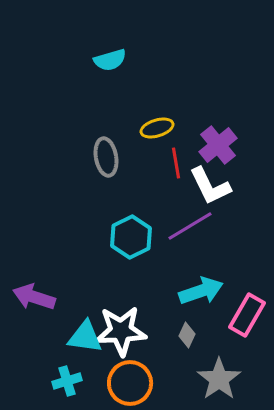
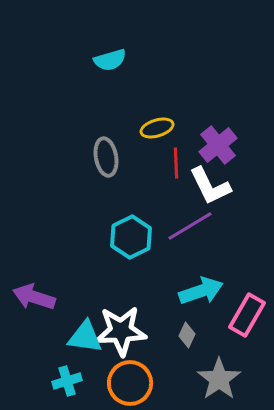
red line: rotated 8 degrees clockwise
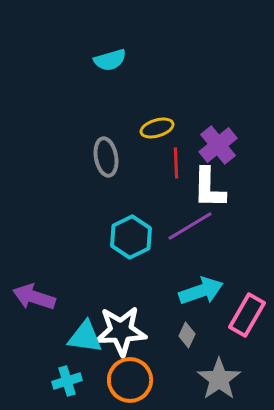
white L-shape: moved 1 px left, 2 px down; rotated 27 degrees clockwise
orange circle: moved 3 px up
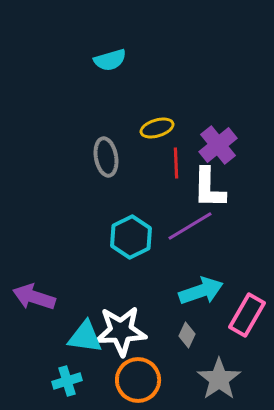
orange circle: moved 8 px right
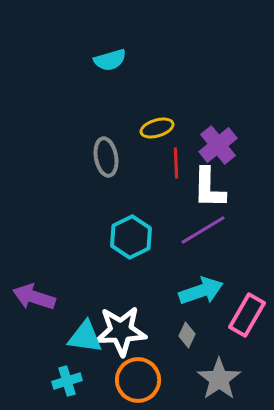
purple line: moved 13 px right, 4 px down
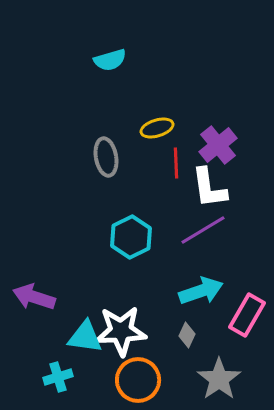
white L-shape: rotated 9 degrees counterclockwise
cyan cross: moved 9 px left, 4 px up
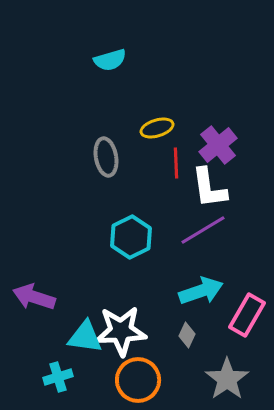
gray star: moved 8 px right
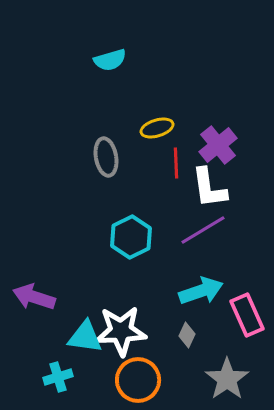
pink rectangle: rotated 54 degrees counterclockwise
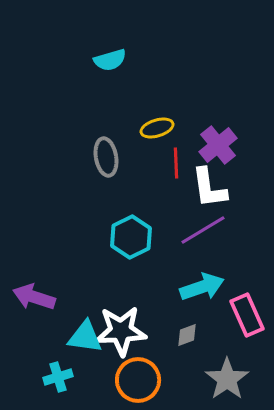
cyan arrow: moved 1 px right, 4 px up
gray diamond: rotated 45 degrees clockwise
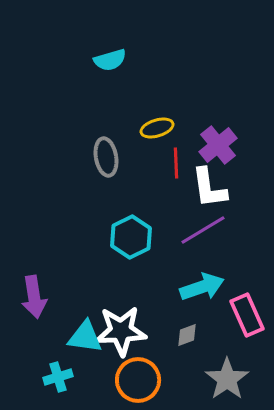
purple arrow: rotated 117 degrees counterclockwise
